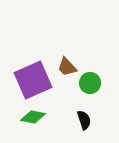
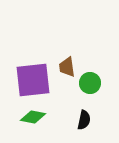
brown trapezoid: rotated 35 degrees clockwise
purple square: rotated 18 degrees clockwise
black semicircle: rotated 30 degrees clockwise
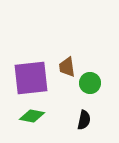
purple square: moved 2 px left, 2 px up
green diamond: moved 1 px left, 1 px up
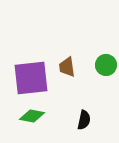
green circle: moved 16 px right, 18 px up
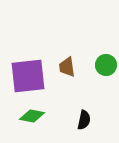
purple square: moved 3 px left, 2 px up
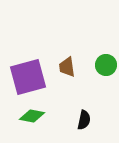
purple square: moved 1 px down; rotated 9 degrees counterclockwise
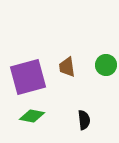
black semicircle: rotated 18 degrees counterclockwise
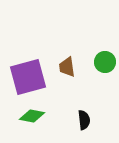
green circle: moved 1 px left, 3 px up
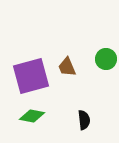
green circle: moved 1 px right, 3 px up
brown trapezoid: rotated 15 degrees counterclockwise
purple square: moved 3 px right, 1 px up
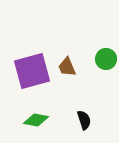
purple square: moved 1 px right, 5 px up
green diamond: moved 4 px right, 4 px down
black semicircle: rotated 12 degrees counterclockwise
